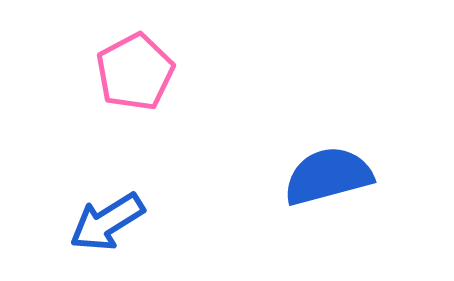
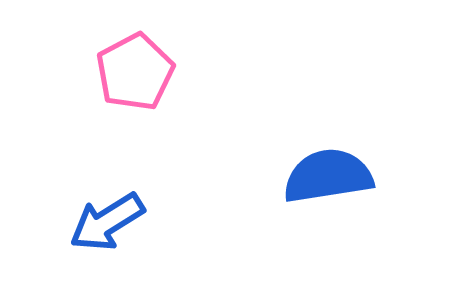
blue semicircle: rotated 6 degrees clockwise
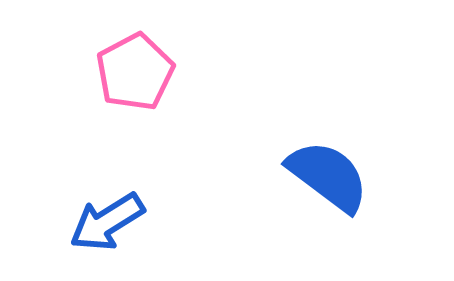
blue semicircle: rotated 46 degrees clockwise
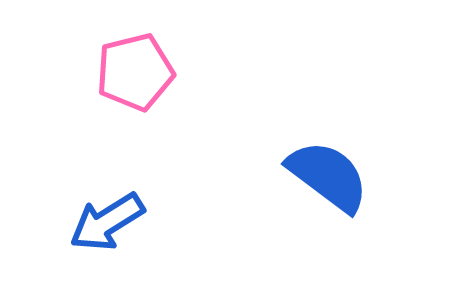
pink pentagon: rotated 14 degrees clockwise
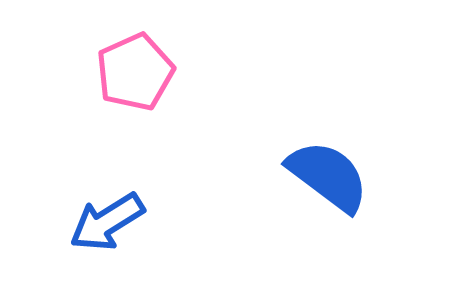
pink pentagon: rotated 10 degrees counterclockwise
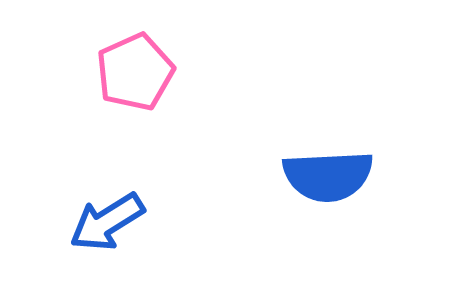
blue semicircle: rotated 140 degrees clockwise
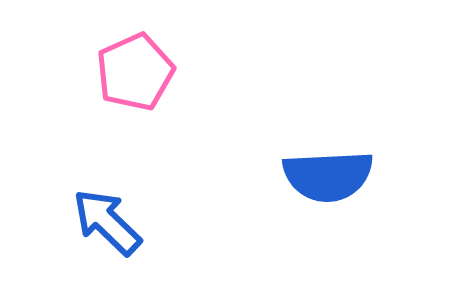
blue arrow: rotated 76 degrees clockwise
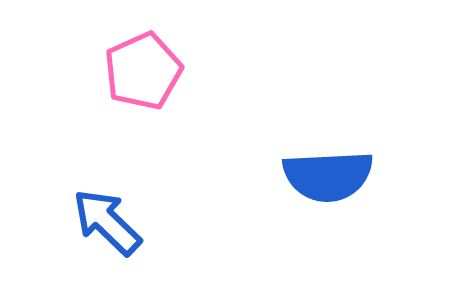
pink pentagon: moved 8 px right, 1 px up
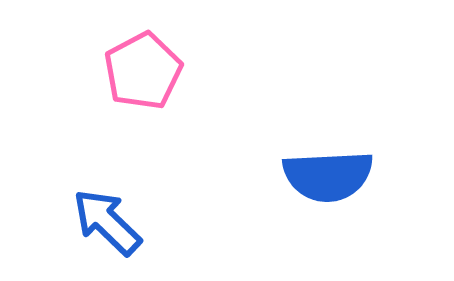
pink pentagon: rotated 4 degrees counterclockwise
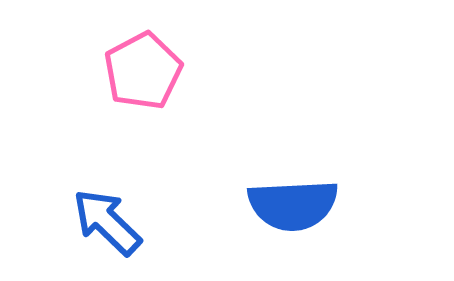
blue semicircle: moved 35 px left, 29 px down
